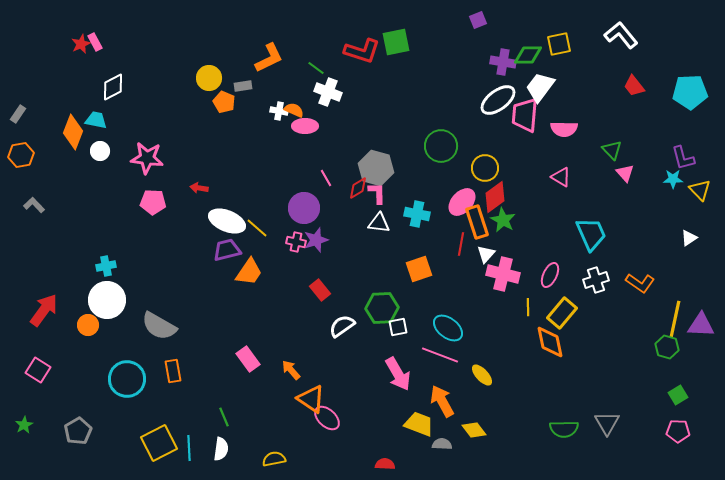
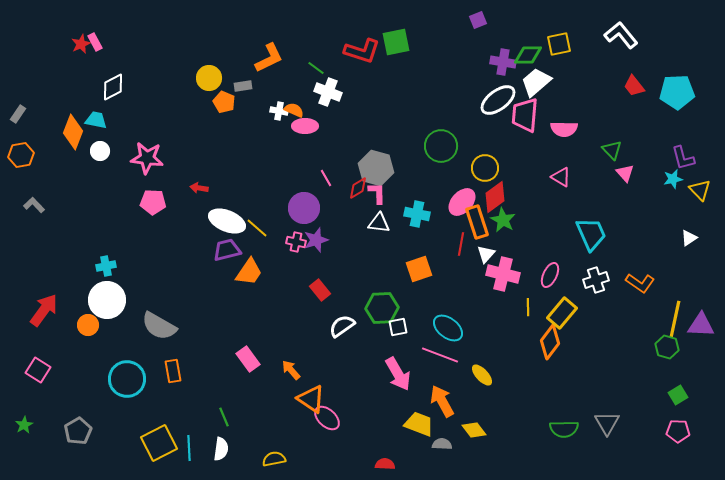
white trapezoid at (540, 87): moved 4 px left, 5 px up; rotated 12 degrees clockwise
cyan pentagon at (690, 92): moved 13 px left
cyan star at (673, 179): rotated 12 degrees counterclockwise
orange diamond at (550, 342): rotated 48 degrees clockwise
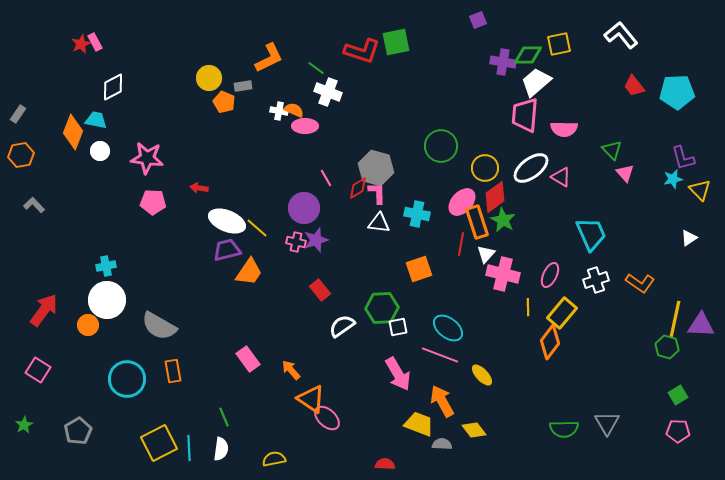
white ellipse at (498, 100): moved 33 px right, 68 px down
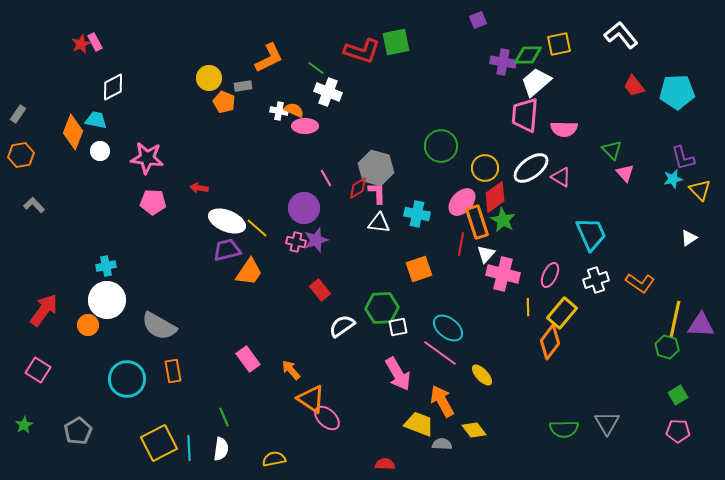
pink line at (440, 355): moved 2 px up; rotated 15 degrees clockwise
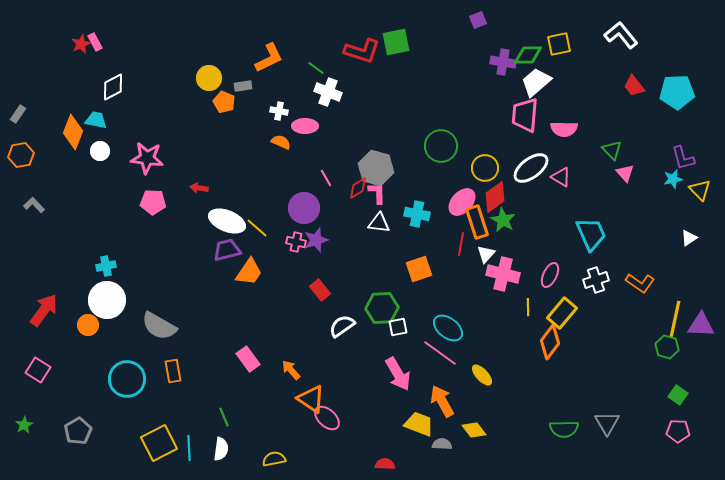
orange semicircle at (294, 110): moved 13 px left, 32 px down
green square at (678, 395): rotated 24 degrees counterclockwise
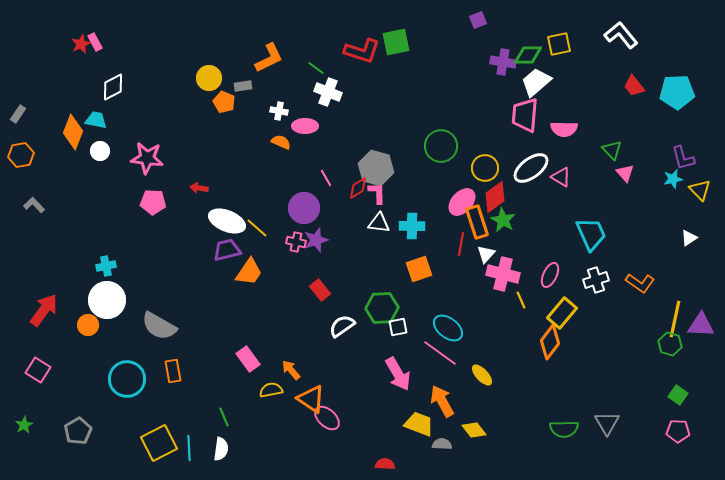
cyan cross at (417, 214): moved 5 px left, 12 px down; rotated 10 degrees counterclockwise
yellow line at (528, 307): moved 7 px left, 7 px up; rotated 24 degrees counterclockwise
green hexagon at (667, 347): moved 3 px right, 3 px up
yellow semicircle at (274, 459): moved 3 px left, 69 px up
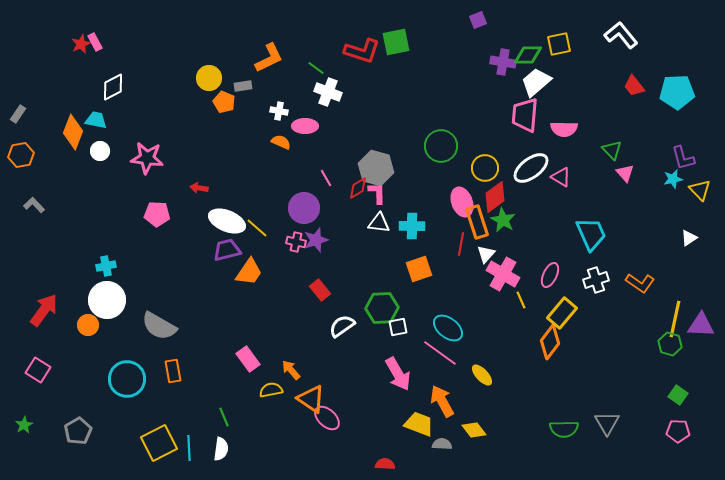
pink pentagon at (153, 202): moved 4 px right, 12 px down
pink ellipse at (462, 202): rotated 64 degrees counterclockwise
pink cross at (503, 274): rotated 16 degrees clockwise
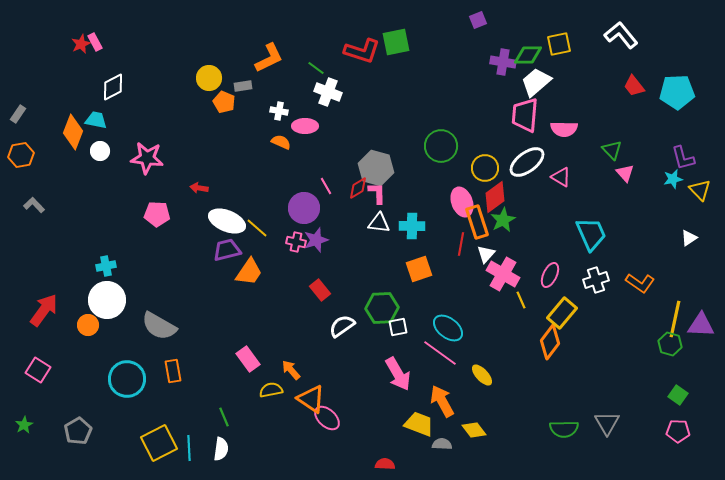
white ellipse at (531, 168): moved 4 px left, 6 px up
pink line at (326, 178): moved 8 px down
green star at (503, 220): rotated 15 degrees clockwise
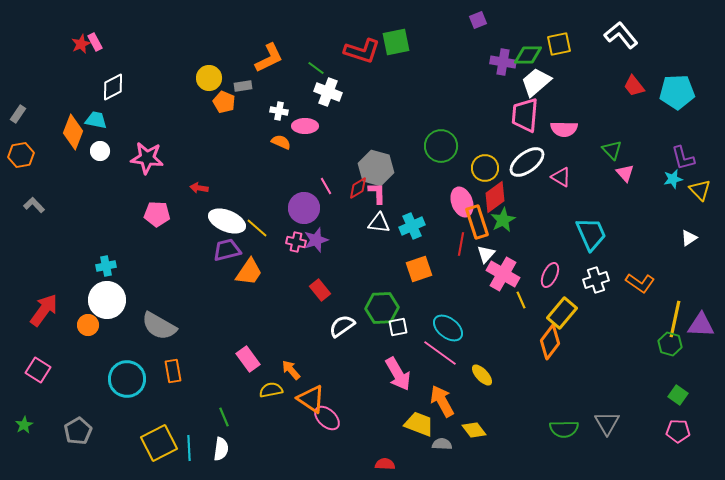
cyan cross at (412, 226): rotated 25 degrees counterclockwise
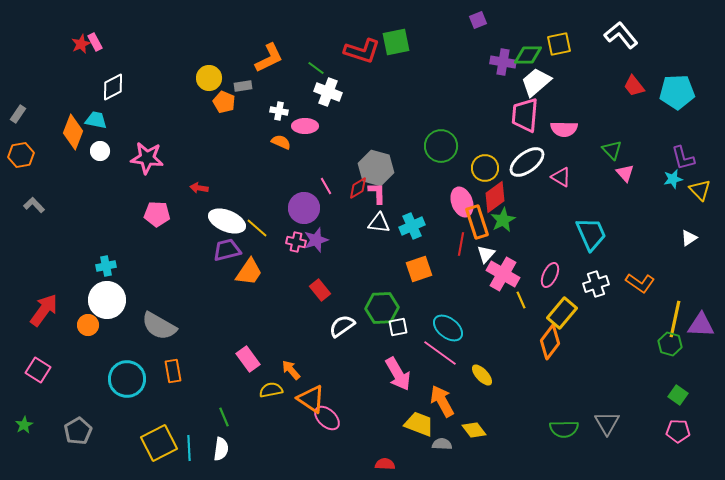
white cross at (596, 280): moved 4 px down
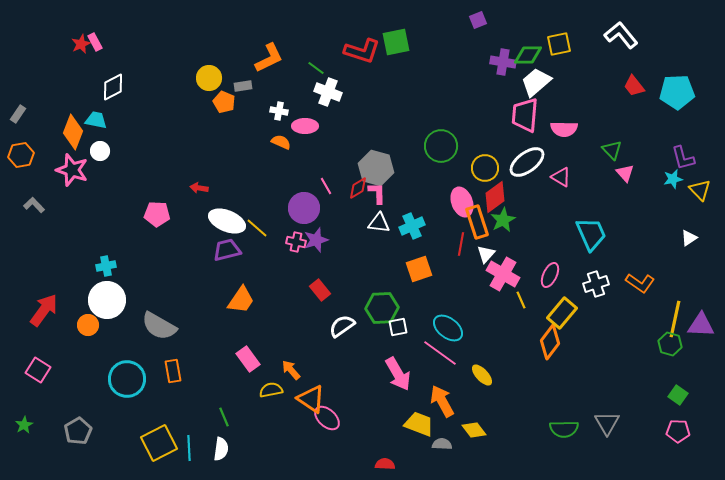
pink star at (147, 158): moved 75 px left, 12 px down; rotated 12 degrees clockwise
orange trapezoid at (249, 272): moved 8 px left, 28 px down
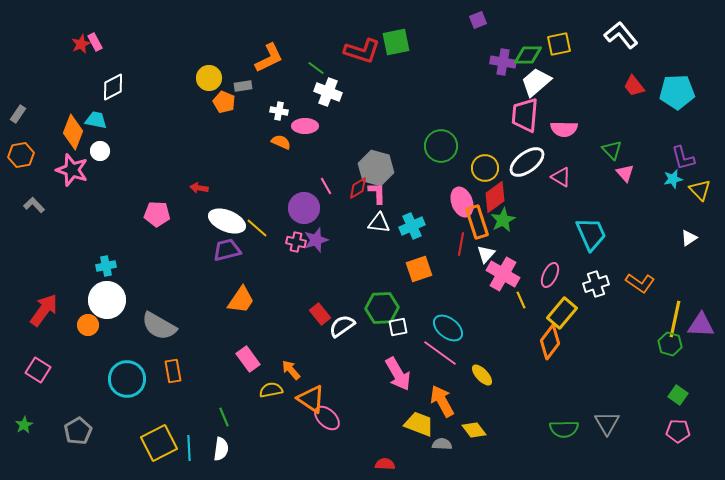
red rectangle at (320, 290): moved 24 px down
